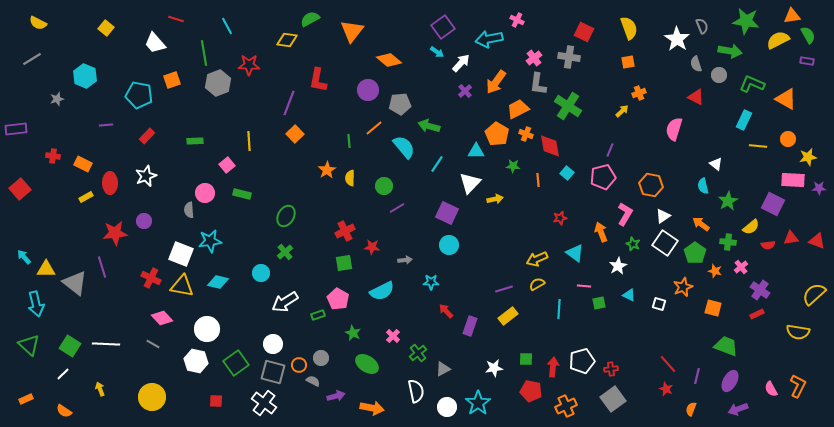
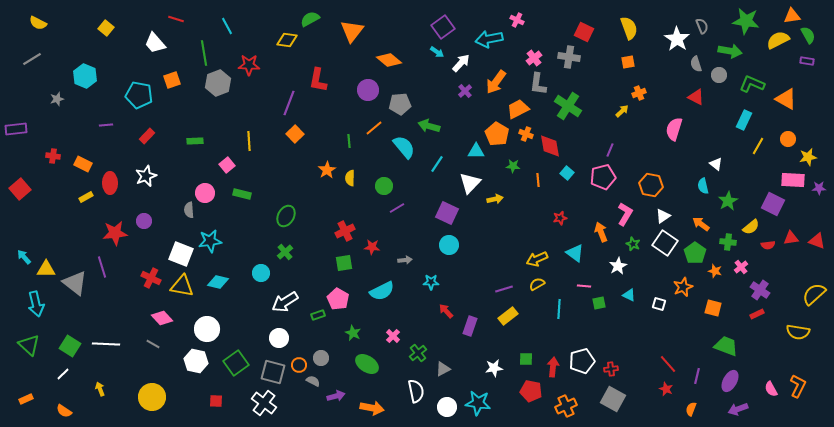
yellow line at (758, 146): rotated 66 degrees counterclockwise
white circle at (273, 344): moved 6 px right, 6 px up
gray square at (613, 399): rotated 25 degrees counterclockwise
cyan star at (478, 403): rotated 30 degrees counterclockwise
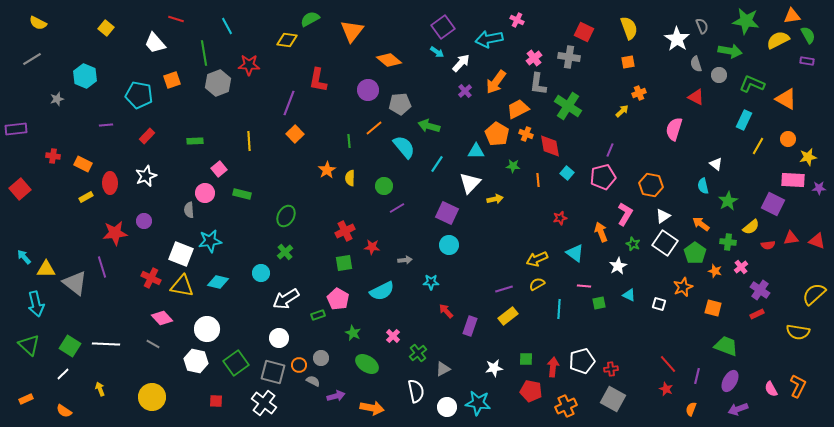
pink square at (227, 165): moved 8 px left, 4 px down
white arrow at (285, 302): moved 1 px right, 3 px up
